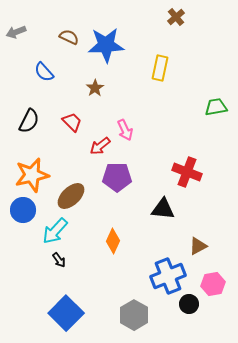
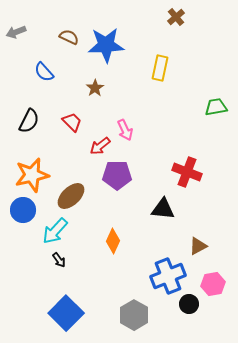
purple pentagon: moved 2 px up
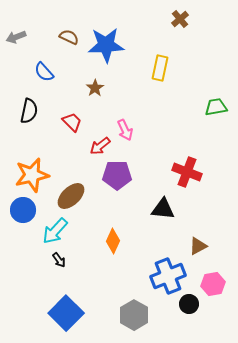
brown cross: moved 4 px right, 2 px down
gray arrow: moved 5 px down
black semicircle: moved 10 px up; rotated 15 degrees counterclockwise
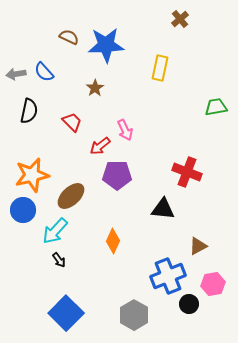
gray arrow: moved 37 px down; rotated 12 degrees clockwise
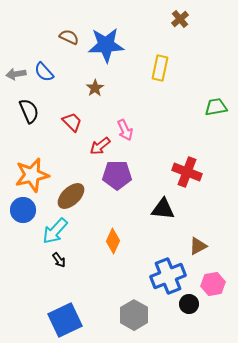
black semicircle: rotated 35 degrees counterclockwise
blue square: moved 1 px left, 7 px down; rotated 20 degrees clockwise
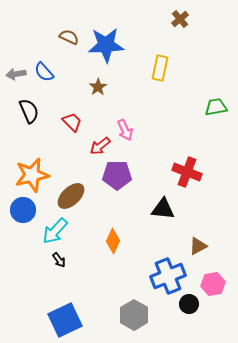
brown star: moved 3 px right, 1 px up
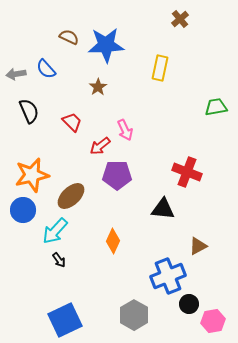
blue semicircle: moved 2 px right, 3 px up
pink hexagon: moved 37 px down
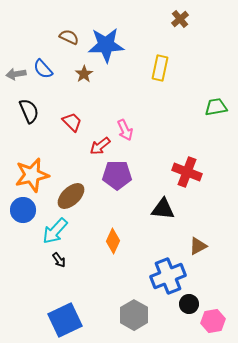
blue semicircle: moved 3 px left
brown star: moved 14 px left, 13 px up
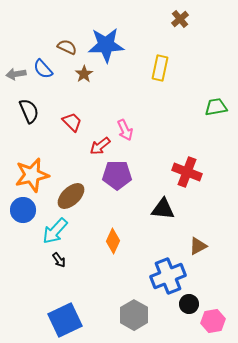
brown semicircle: moved 2 px left, 10 px down
